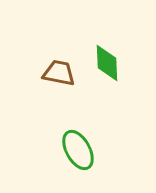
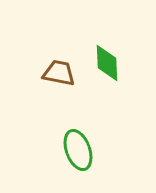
green ellipse: rotated 9 degrees clockwise
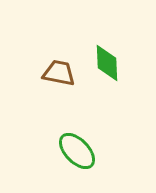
green ellipse: moved 1 px left, 1 px down; rotated 24 degrees counterclockwise
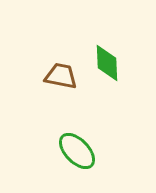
brown trapezoid: moved 2 px right, 3 px down
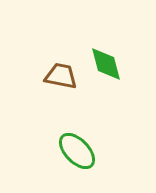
green diamond: moved 1 px left, 1 px down; rotated 12 degrees counterclockwise
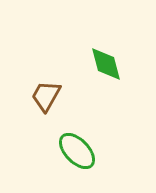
brown trapezoid: moved 15 px left, 20 px down; rotated 72 degrees counterclockwise
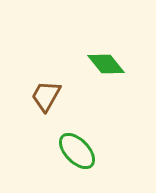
green diamond: rotated 24 degrees counterclockwise
